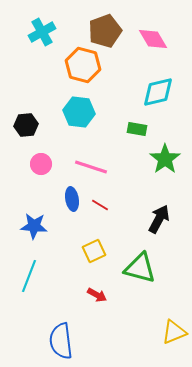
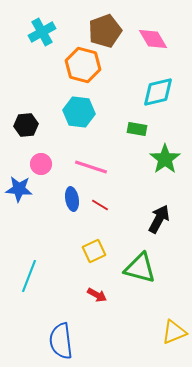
blue star: moved 15 px left, 37 px up
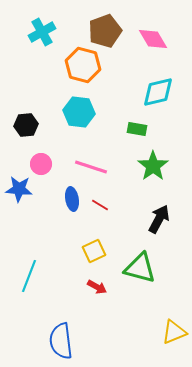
green star: moved 12 px left, 7 px down
red arrow: moved 8 px up
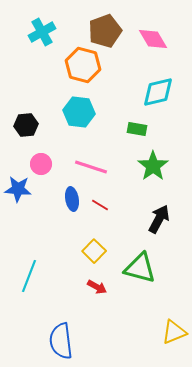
blue star: moved 1 px left
yellow square: rotated 20 degrees counterclockwise
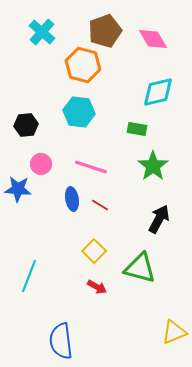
cyan cross: rotated 20 degrees counterclockwise
